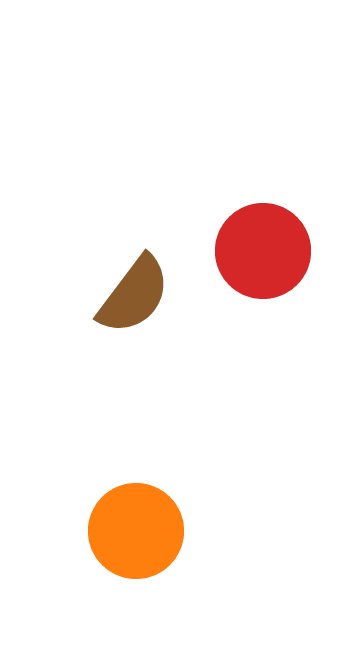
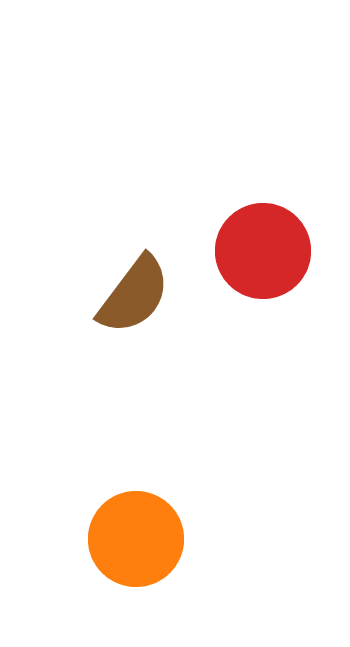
orange circle: moved 8 px down
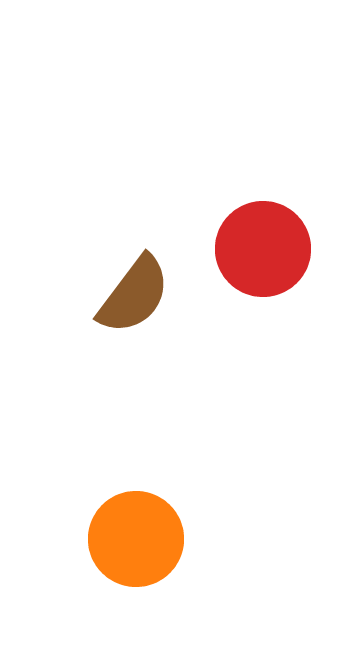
red circle: moved 2 px up
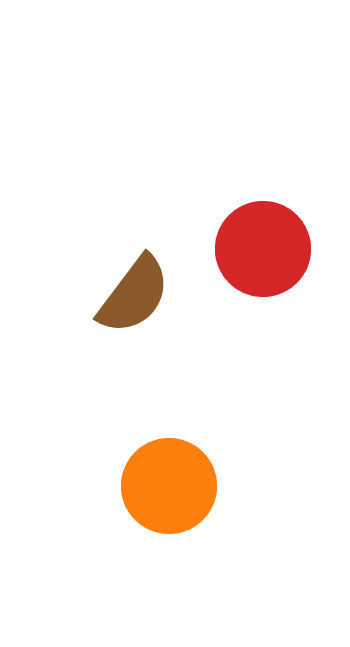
orange circle: moved 33 px right, 53 px up
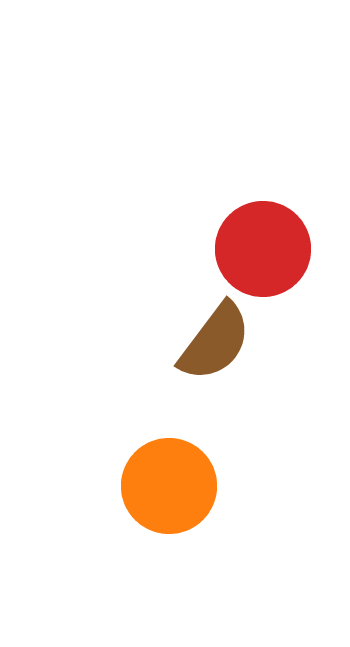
brown semicircle: moved 81 px right, 47 px down
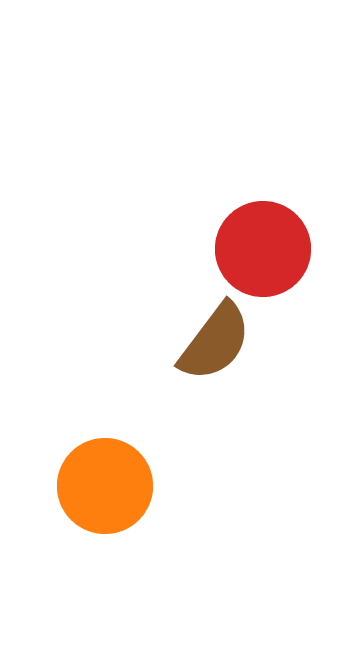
orange circle: moved 64 px left
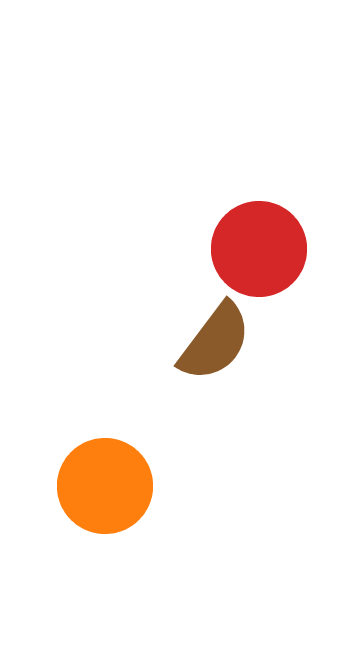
red circle: moved 4 px left
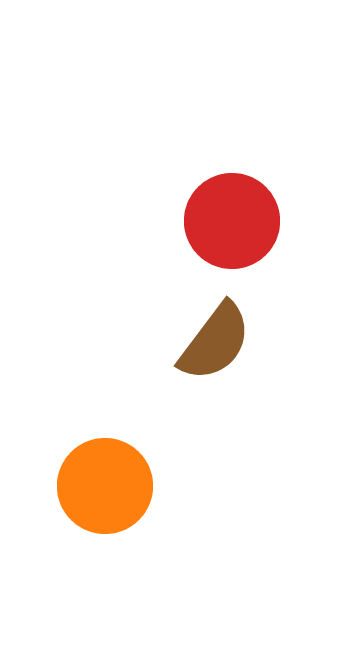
red circle: moved 27 px left, 28 px up
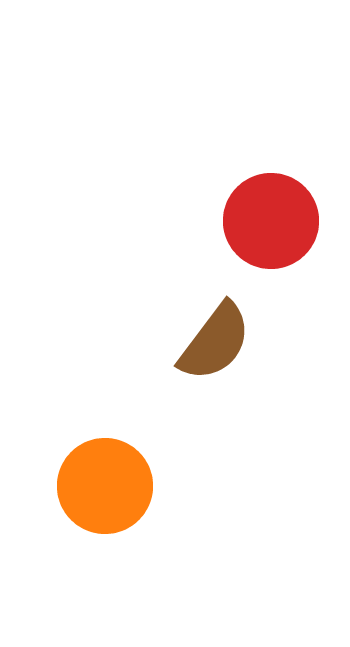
red circle: moved 39 px right
